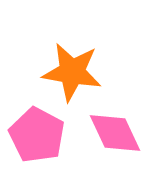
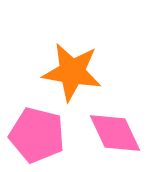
pink pentagon: rotated 14 degrees counterclockwise
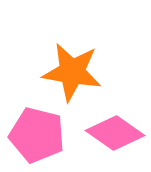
pink diamond: rotated 30 degrees counterclockwise
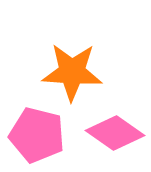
orange star: rotated 6 degrees counterclockwise
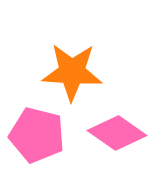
pink diamond: moved 2 px right
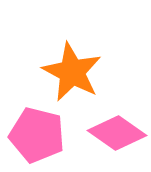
orange star: rotated 24 degrees clockwise
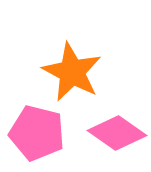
pink pentagon: moved 2 px up
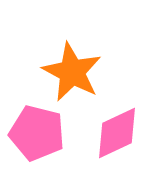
pink diamond: rotated 60 degrees counterclockwise
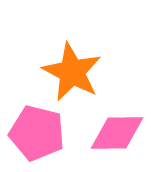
pink diamond: rotated 24 degrees clockwise
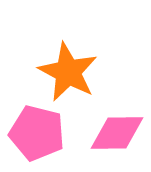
orange star: moved 4 px left
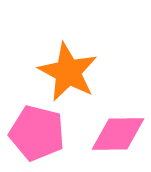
pink diamond: moved 1 px right, 1 px down
